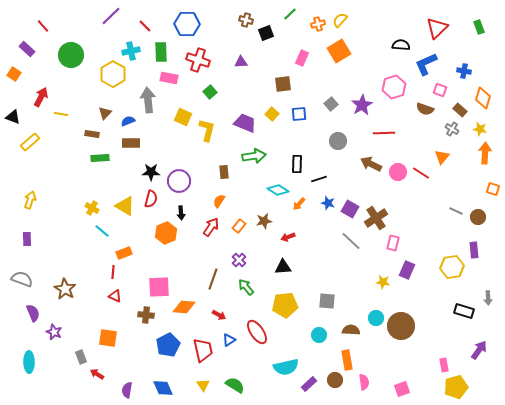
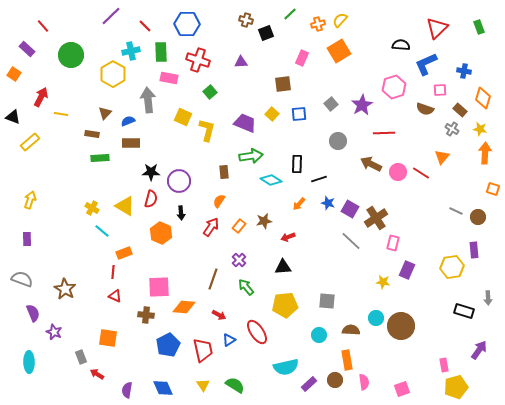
pink square at (440, 90): rotated 24 degrees counterclockwise
green arrow at (254, 156): moved 3 px left
cyan diamond at (278, 190): moved 7 px left, 10 px up
orange hexagon at (166, 233): moved 5 px left; rotated 15 degrees counterclockwise
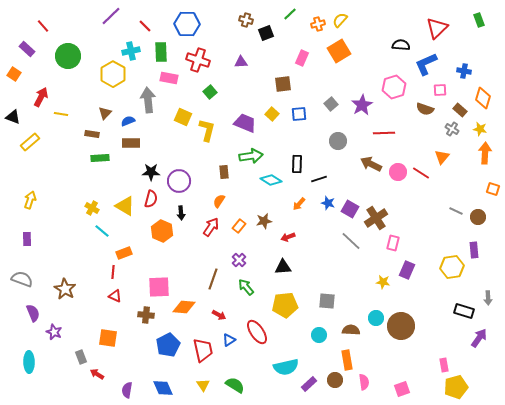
green rectangle at (479, 27): moved 7 px up
green circle at (71, 55): moved 3 px left, 1 px down
orange hexagon at (161, 233): moved 1 px right, 2 px up
purple arrow at (479, 350): moved 12 px up
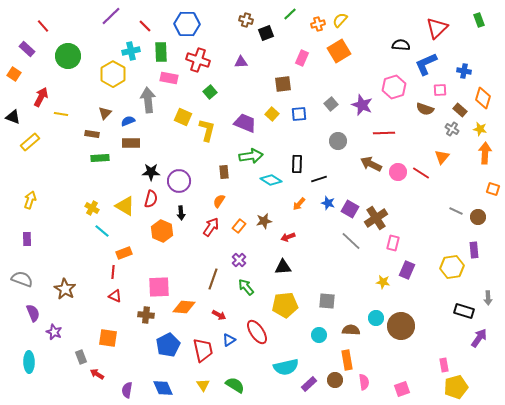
purple star at (362, 105): rotated 20 degrees counterclockwise
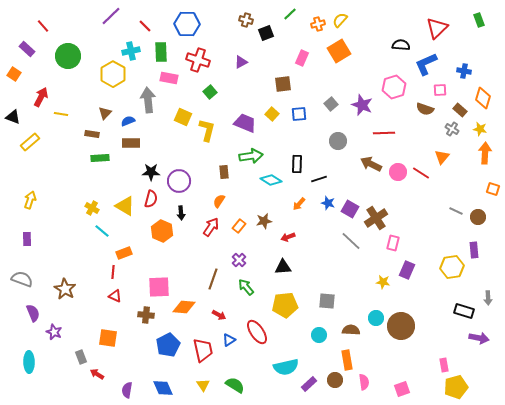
purple triangle at (241, 62): rotated 24 degrees counterclockwise
purple arrow at (479, 338): rotated 66 degrees clockwise
